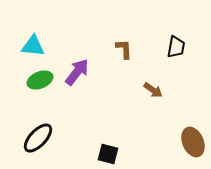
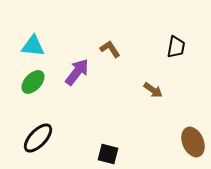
brown L-shape: moved 14 px left; rotated 30 degrees counterclockwise
green ellipse: moved 7 px left, 2 px down; rotated 25 degrees counterclockwise
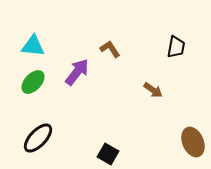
black square: rotated 15 degrees clockwise
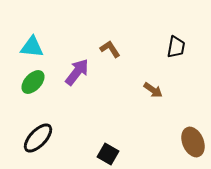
cyan triangle: moved 1 px left, 1 px down
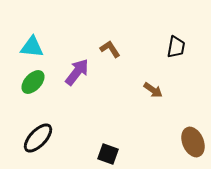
black square: rotated 10 degrees counterclockwise
